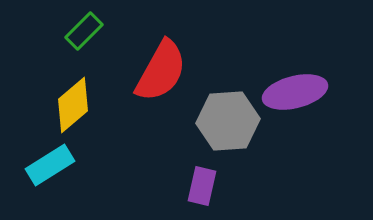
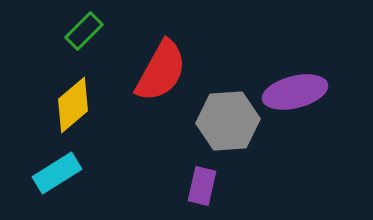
cyan rectangle: moved 7 px right, 8 px down
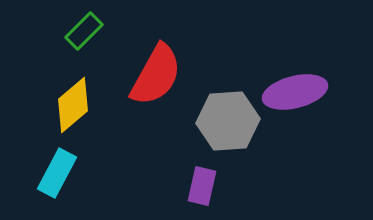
red semicircle: moved 5 px left, 4 px down
cyan rectangle: rotated 30 degrees counterclockwise
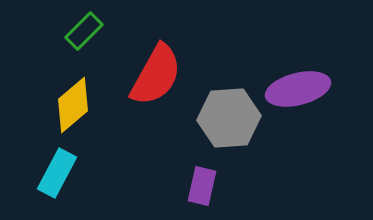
purple ellipse: moved 3 px right, 3 px up
gray hexagon: moved 1 px right, 3 px up
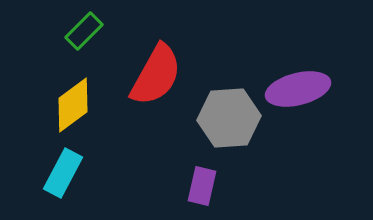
yellow diamond: rotated 4 degrees clockwise
cyan rectangle: moved 6 px right
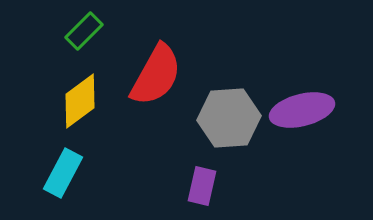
purple ellipse: moved 4 px right, 21 px down
yellow diamond: moved 7 px right, 4 px up
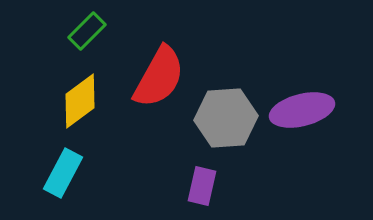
green rectangle: moved 3 px right
red semicircle: moved 3 px right, 2 px down
gray hexagon: moved 3 px left
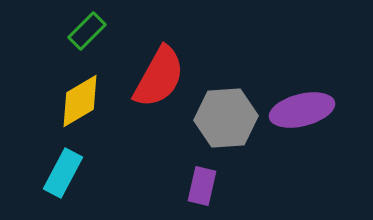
yellow diamond: rotated 6 degrees clockwise
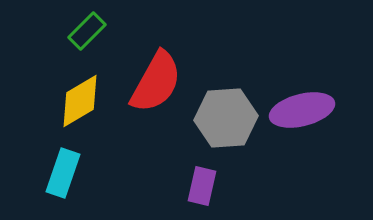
red semicircle: moved 3 px left, 5 px down
cyan rectangle: rotated 9 degrees counterclockwise
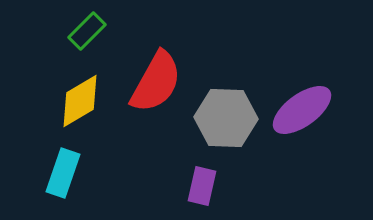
purple ellipse: rotated 22 degrees counterclockwise
gray hexagon: rotated 6 degrees clockwise
